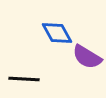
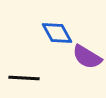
black line: moved 1 px up
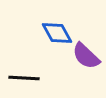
purple semicircle: moved 1 px left, 1 px up; rotated 12 degrees clockwise
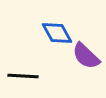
black line: moved 1 px left, 2 px up
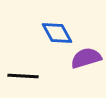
purple semicircle: moved 2 px down; rotated 120 degrees clockwise
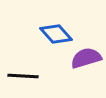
blue diamond: moved 1 px left, 1 px down; rotated 12 degrees counterclockwise
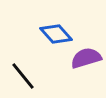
black line: rotated 48 degrees clockwise
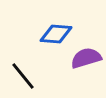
blue diamond: rotated 44 degrees counterclockwise
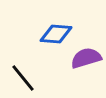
black line: moved 2 px down
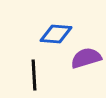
black line: moved 11 px right, 3 px up; rotated 36 degrees clockwise
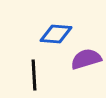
purple semicircle: moved 1 px down
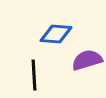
purple semicircle: moved 1 px right, 1 px down
